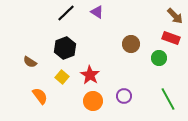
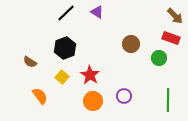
green line: moved 1 px down; rotated 30 degrees clockwise
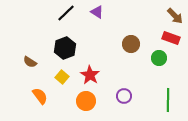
orange circle: moved 7 px left
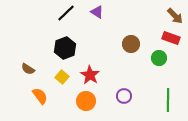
brown semicircle: moved 2 px left, 7 px down
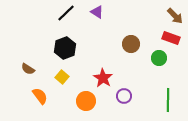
red star: moved 13 px right, 3 px down
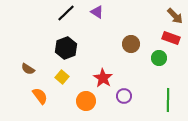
black hexagon: moved 1 px right
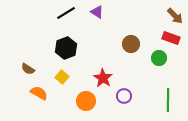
black line: rotated 12 degrees clockwise
orange semicircle: moved 1 px left, 3 px up; rotated 24 degrees counterclockwise
